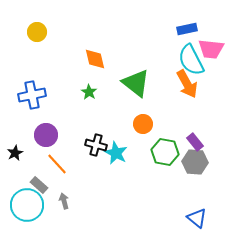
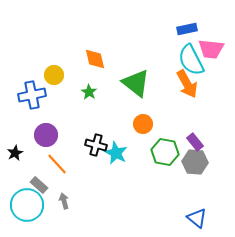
yellow circle: moved 17 px right, 43 px down
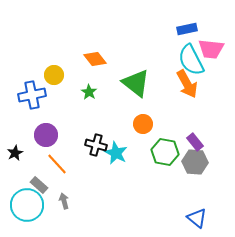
orange diamond: rotated 25 degrees counterclockwise
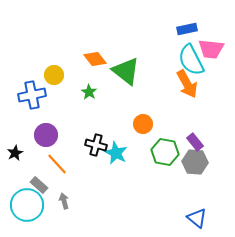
green triangle: moved 10 px left, 12 px up
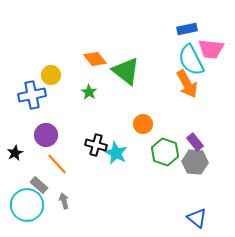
yellow circle: moved 3 px left
green hexagon: rotated 8 degrees clockwise
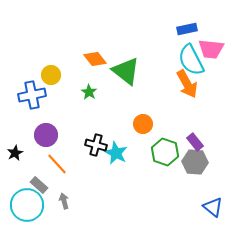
blue triangle: moved 16 px right, 11 px up
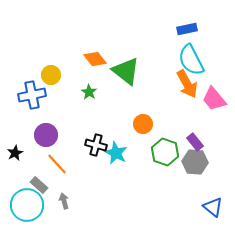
pink trapezoid: moved 3 px right, 50 px down; rotated 44 degrees clockwise
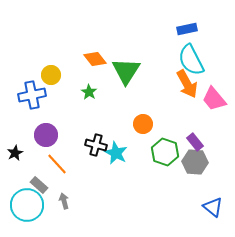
green triangle: rotated 24 degrees clockwise
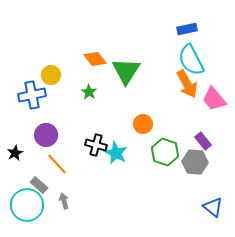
purple rectangle: moved 8 px right, 1 px up
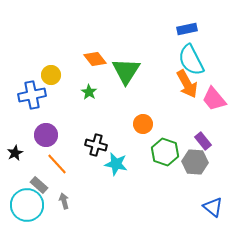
cyan star: moved 11 px down; rotated 15 degrees counterclockwise
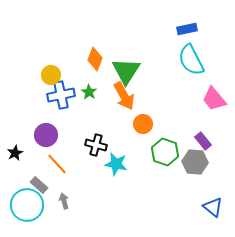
orange diamond: rotated 60 degrees clockwise
orange arrow: moved 63 px left, 12 px down
blue cross: moved 29 px right
